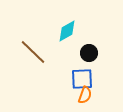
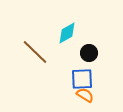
cyan diamond: moved 2 px down
brown line: moved 2 px right
orange semicircle: rotated 78 degrees counterclockwise
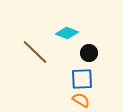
cyan diamond: rotated 50 degrees clockwise
orange semicircle: moved 4 px left, 5 px down
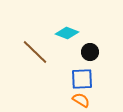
black circle: moved 1 px right, 1 px up
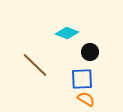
brown line: moved 13 px down
orange semicircle: moved 5 px right, 1 px up
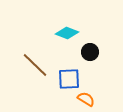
blue square: moved 13 px left
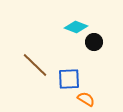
cyan diamond: moved 9 px right, 6 px up
black circle: moved 4 px right, 10 px up
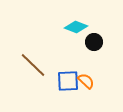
brown line: moved 2 px left
blue square: moved 1 px left, 2 px down
orange semicircle: moved 18 px up; rotated 12 degrees clockwise
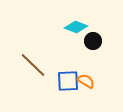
black circle: moved 1 px left, 1 px up
orange semicircle: rotated 12 degrees counterclockwise
